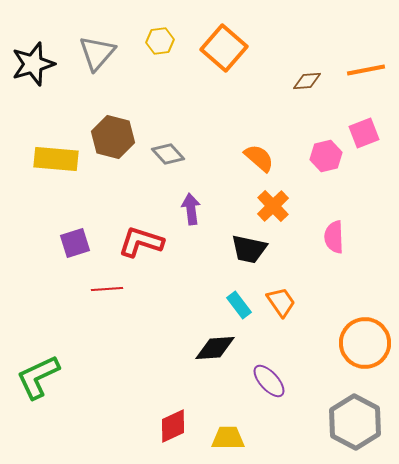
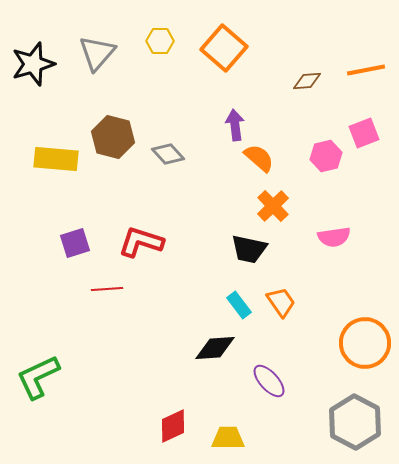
yellow hexagon: rotated 8 degrees clockwise
purple arrow: moved 44 px right, 84 px up
pink semicircle: rotated 96 degrees counterclockwise
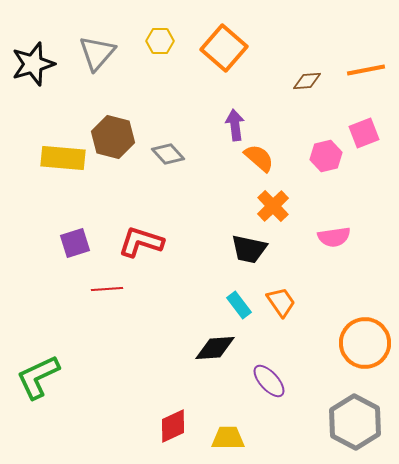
yellow rectangle: moved 7 px right, 1 px up
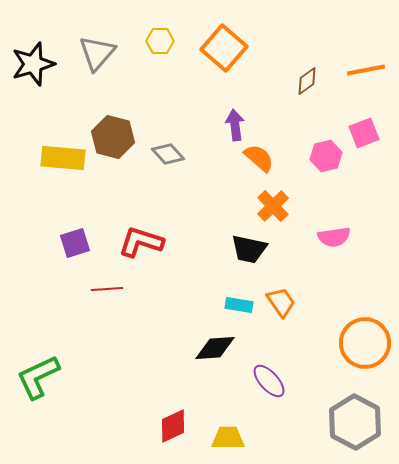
brown diamond: rotated 32 degrees counterclockwise
cyan rectangle: rotated 44 degrees counterclockwise
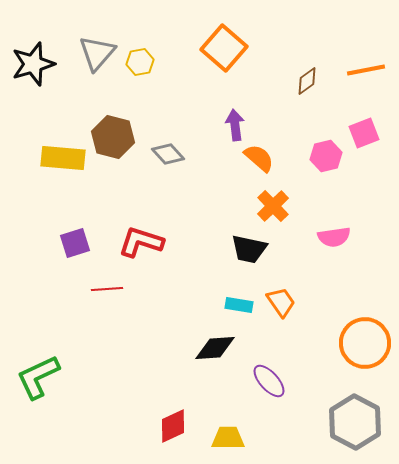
yellow hexagon: moved 20 px left, 21 px down; rotated 12 degrees counterclockwise
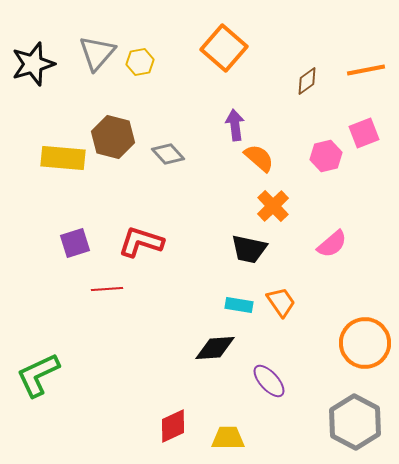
pink semicircle: moved 2 px left, 7 px down; rotated 32 degrees counterclockwise
green L-shape: moved 2 px up
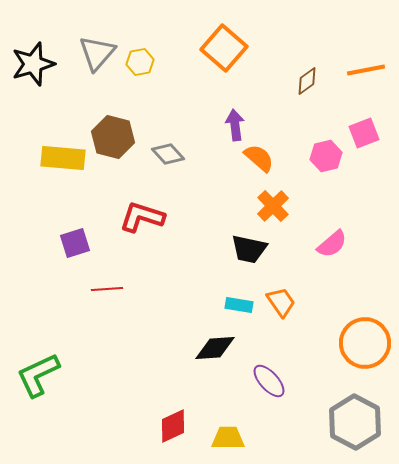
red L-shape: moved 1 px right, 25 px up
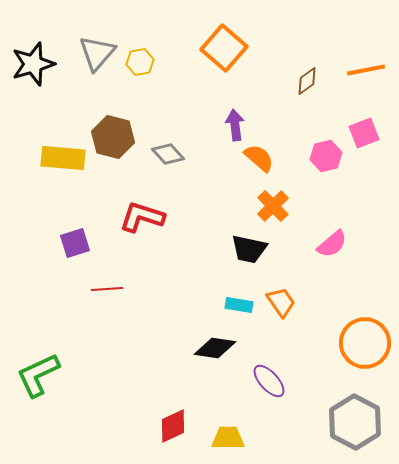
black diamond: rotated 12 degrees clockwise
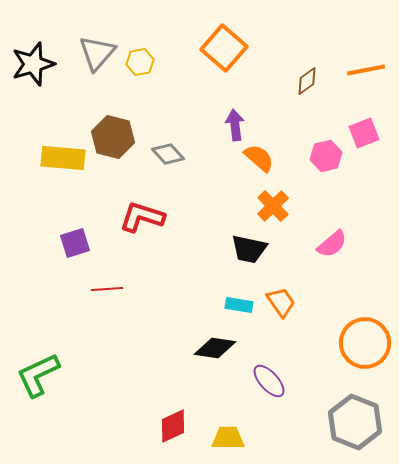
gray hexagon: rotated 6 degrees counterclockwise
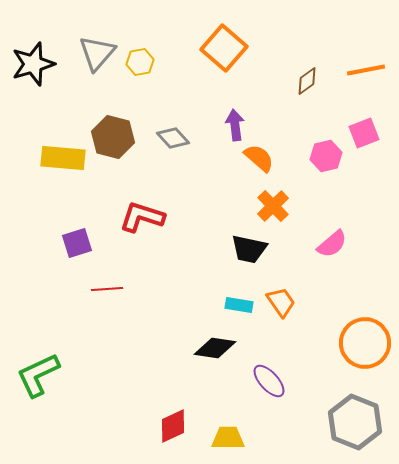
gray diamond: moved 5 px right, 16 px up
purple square: moved 2 px right
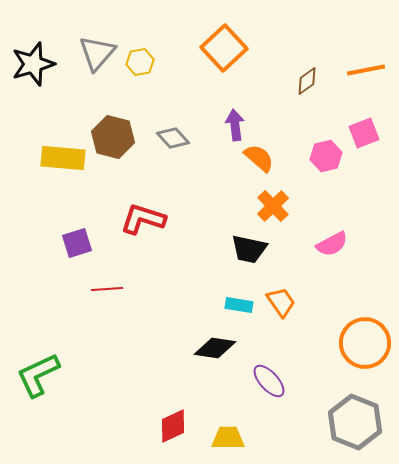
orange square: rotated 6 degrees clockwise
red L-shape: moved 1 px right, 2 px down
pink semicircle: rotated 12 degrees clockwise
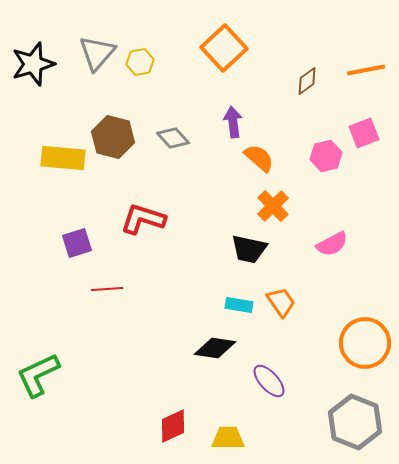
purple arrow: moved 2 px left, 3 px up
